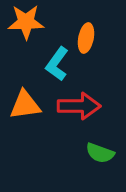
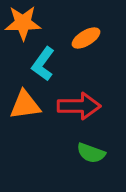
orange star: moved 3 px left, 1 px down
orange ellipse: rotated 48 degrees clockwise
cyan L-shape: moved 14 px left
green semicircle: moved 9 px left
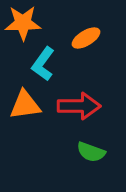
green semicircle: moved 1 px up
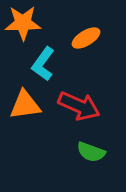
red arrow: rotated 24 degrees clockwise
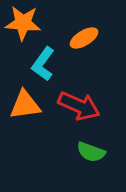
orange star: rotated 6 degrees clockwise
orange ellipse: moved 2 px left
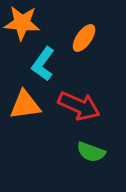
orange star: moved 1 px left
orange ellipse: rotated 24 degrees counterclockwise
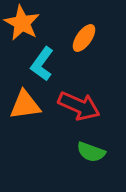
orange star: rotated 24 degrees clockwise
cyan L-shape: moved 1 px left
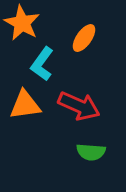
green semicircle: rotated 16 degrees counterclockwise
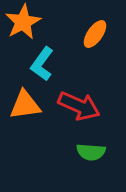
orange star: moved 1 px right, 1 px up; rotated 15 degrees clockwise
orange ellipse: moved 11 px right, 4 px up
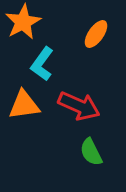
orange ellipse: moved 1 px right
orange triangle: moved 1 px left
green semicircle: rotated 60 degrees clockwise
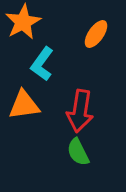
red arrow: moved 1 px right, 5 px down; rotated 75 degrees clockwise
green semicircle: moved 13 px left
